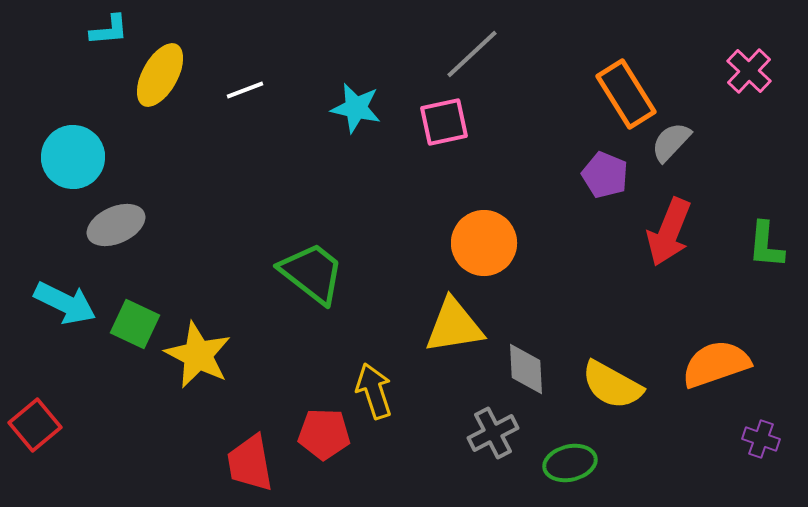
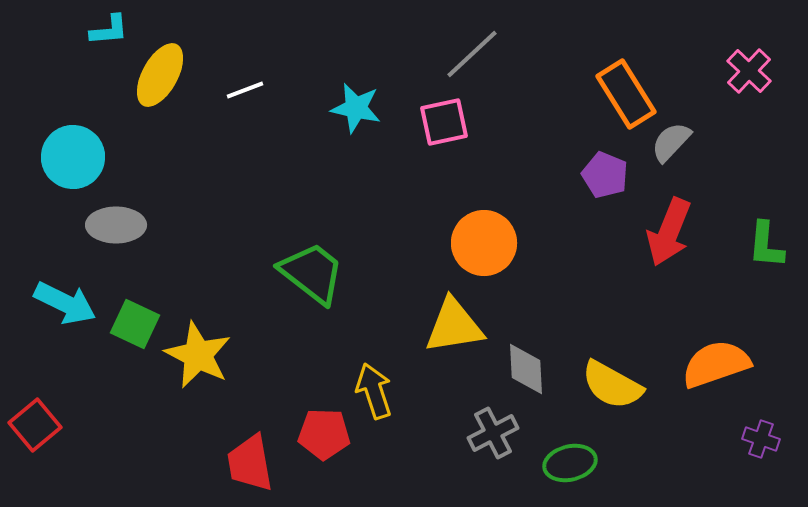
gray ellipse: rotated 24 degrees clockwise
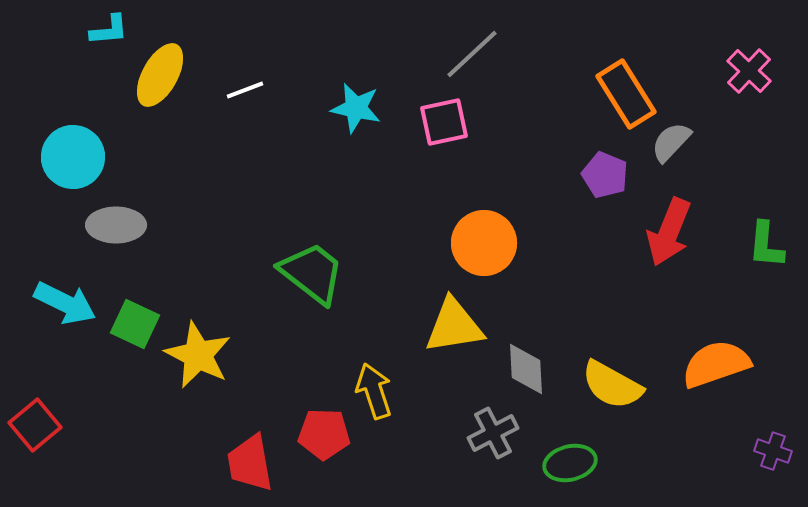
purple cross: moved 12 px right, 12 px down
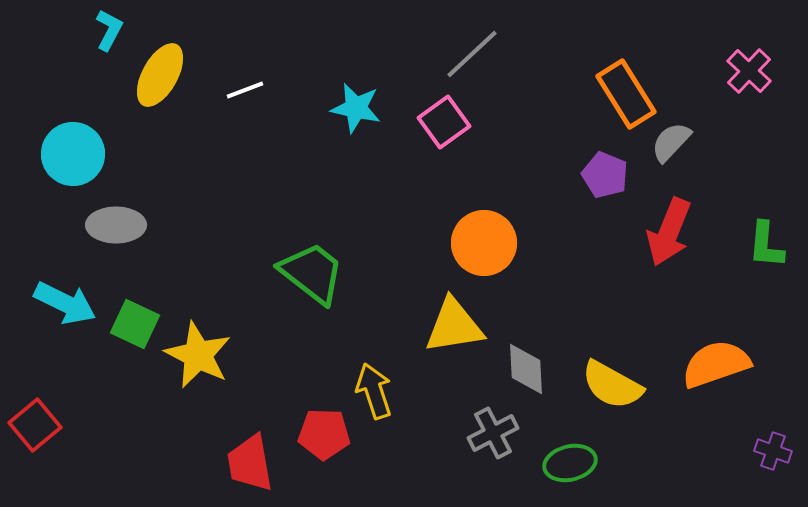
cyan L-shape: rotated 57 degrees counterclockwise
pink square: rotated 24 degrees counterclockwise
cyan circle: moved 3 px up
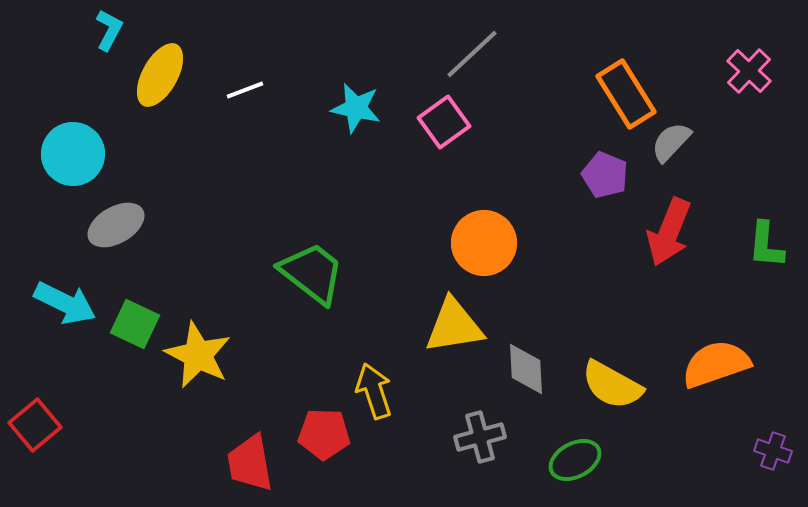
gray ellipse: rotated 30 degrees counterclockwise
gray cross: moved 13 px left, 4 px down; rotated 12 degrees clockwise
green ellipse: moved 5 px right, 3 px up; rotated 15 degrees counterclockwise
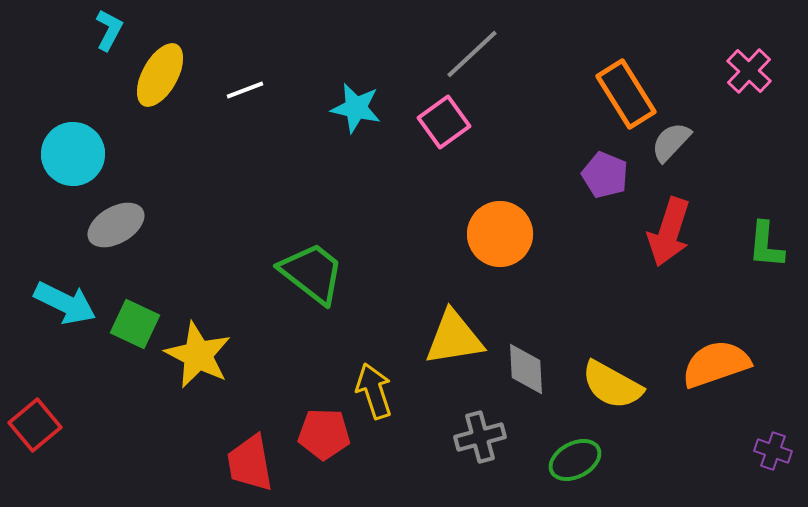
red arrow: rotated 4 degrees counterclockwise
orange circle: moved 16 px right, 9 px up
yellow triangle: moved 12 px down
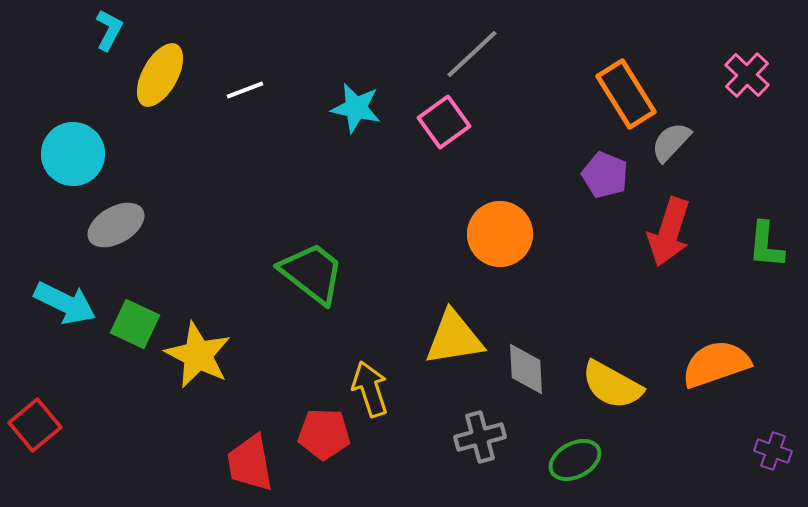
pink cross: moved 2 px left, 4 px down
yellow arrow: moved 4 px left, 2 px up
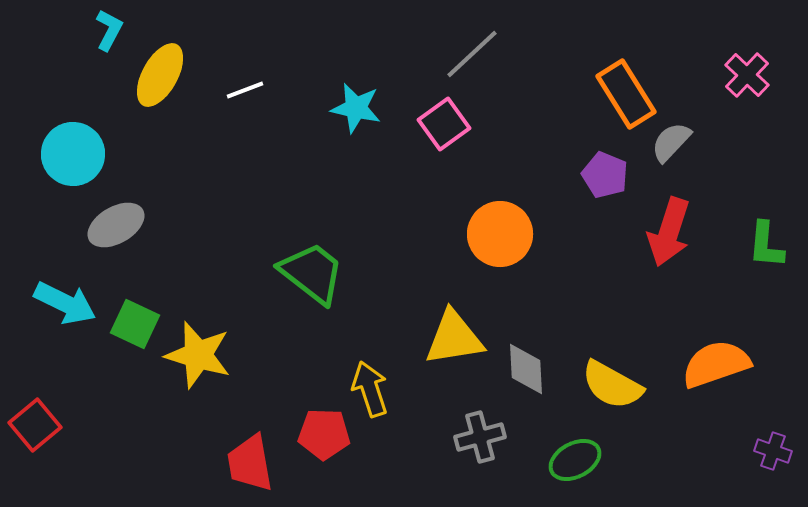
pink square: moved 2 px down
yellow star: rotated 10 degrees counterclockwise
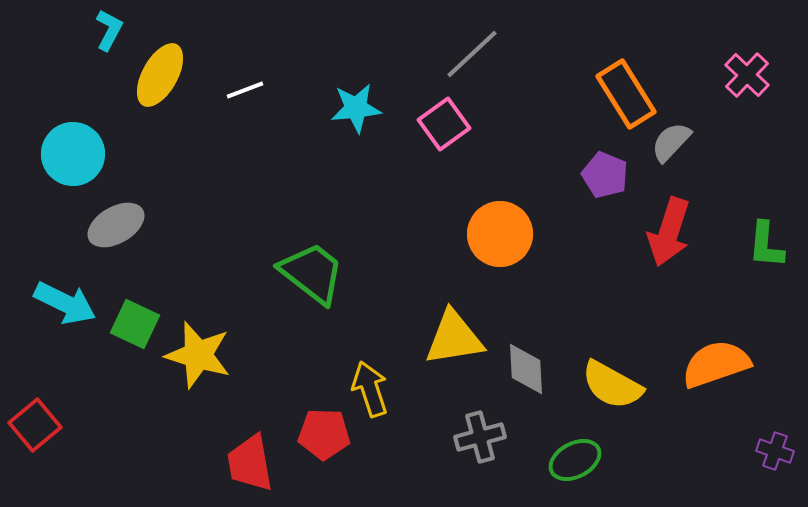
cyan star: rotated 18 degrees counterclockwise
purple cross: moved 2 px right
